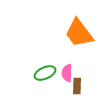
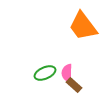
orange trapezoid: moved 4 px right, 7 px up
brown rectangle: moved 3 px left, 1 px up; rotated 49 degrees counterclockwise
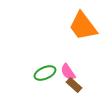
pink semicircle: moved 1 px right, 1 px up; rotated 36 degrees counterclockwise
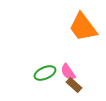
orange trapezoid: moved 1 px down
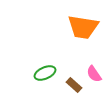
orange trapezoid: rotated 44 degrees counterclockwise
pink semicircle: moved 26 px right, 2 px down
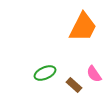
orange trapezoid: rotated 72 degrees counterclockwise
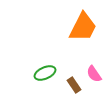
brown rectangle: rotated 14 degrees clockwise
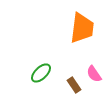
orange trapezoid: moved 1 px left, 1 px down; rotated 20 degrees counterclockwise
green ellipse: moved 4 px left; rotated 20 degrees counterclockwise
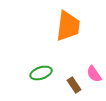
orange trapezoid: moved 14 px left, 2 px up
green ellipse: rotated 25 degrees clockwise
